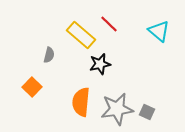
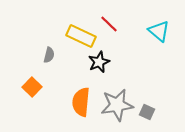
yellow rectangle: moved 1 px down; rotated 16 degrees counterclockwise
black star: moved 1 px left, 2 px up; rotated 10 degrees counterclockwise
gray star: moved 4 px up
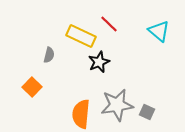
orange semicircle: moved 12 px down
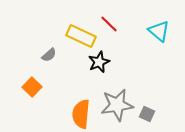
gray semicircle: rotated 35 degrees clockwise
gray square: moved 2 px down
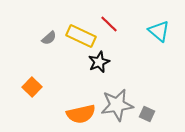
gray semicircle: moved 17 px up
orange semicircle: rotated 108 degrees counterclockwise
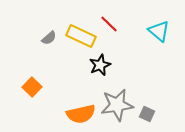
black star: moved 1 px right, 3 px down
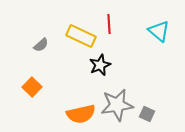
red line: rotated 42 degrees clockwise
gray semicircle: moved 8 px left, 7 px down
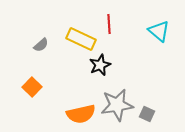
yellow rectangle: moved 3 px down
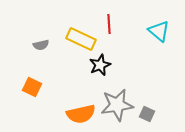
gray semicircle: rotated 28 degrees clockwise
orange square: rotated 18 degrees counterclockwise
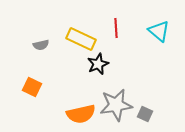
red line: moved 7 px right, 4 px down
black star: moved 2 px left, 1 px up
gray star: moved 1 px left
gray square: moved 2 px left
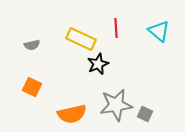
gray semicircle: moved 9 px left
orange semicircle: moved 9 px left
